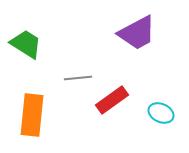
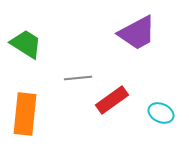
orange rectangle: moved 7 px left, 1 px up
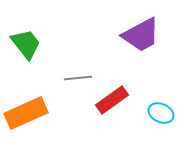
purple trapezoid: moved 4 px right, 2 px down
green trapezoid: rotated 20 degrees clockwise
orange rectangle: moved 1 px right, 1 px up; rotated 60 degrees clockwise
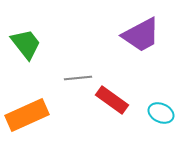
red rectangle: rotated 72 degrees clockwise
orange rectangle: moved 1 px right, 2 px down
